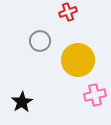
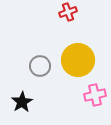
gray circle: moved 25 px down
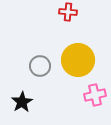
red cross: rotated 24 degrees clockwise
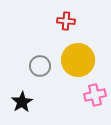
red cross: moved 2 px left, 9 px down
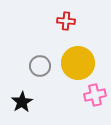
yellow circle: moved 3 px down
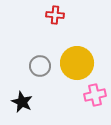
red cross: moved 11 px left, 6 px up
yellow circle: moved 1 px left
black star: rotated 15 degrees counterclockwise
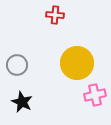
gray circle: moved 23 px left, 1 px up
